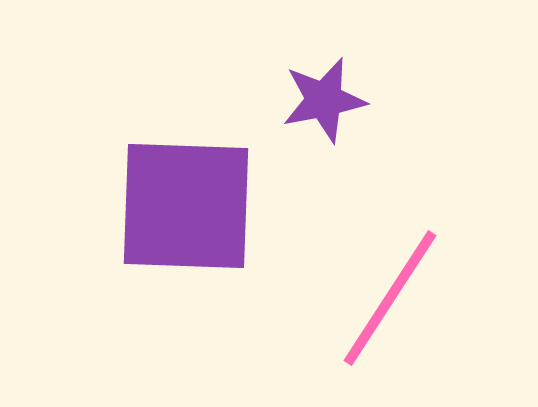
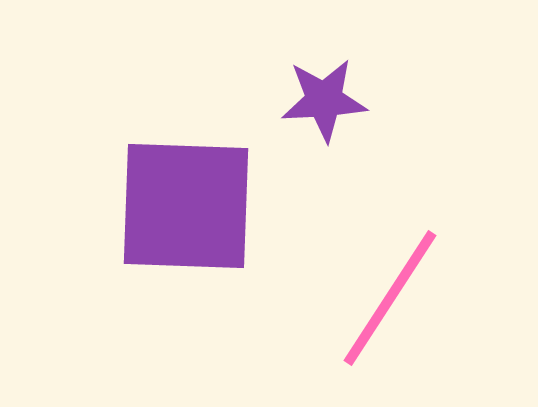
purple star: rotated 8 degrees clockwise
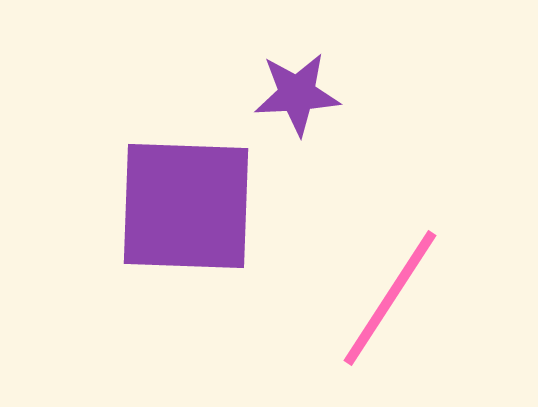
purple star: moved 27 px left, 6 px up
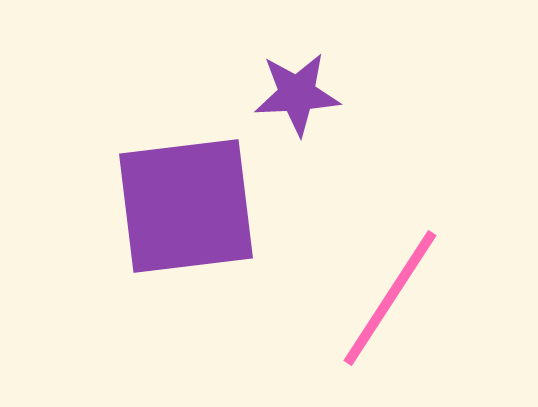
purple square: rotated 9 degrees counterclockwise
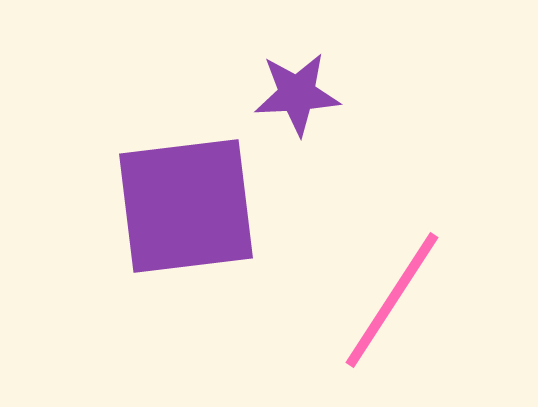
pink line: moved 2 px right, 2 px down
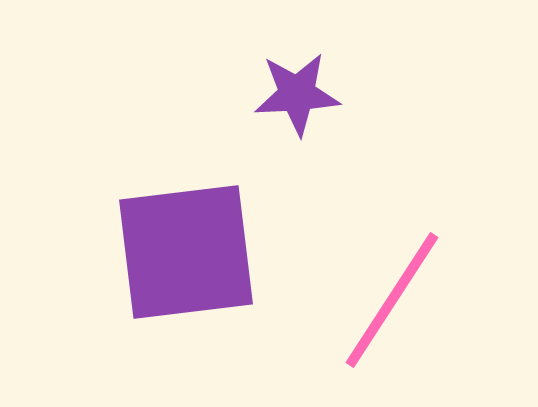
purple square: moved 46 px down
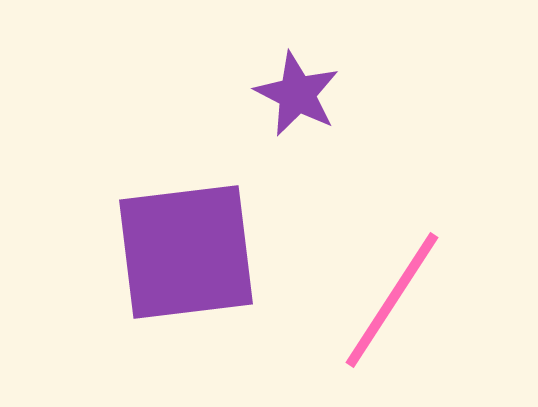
purple star: rotated 30 degrees clockwise
